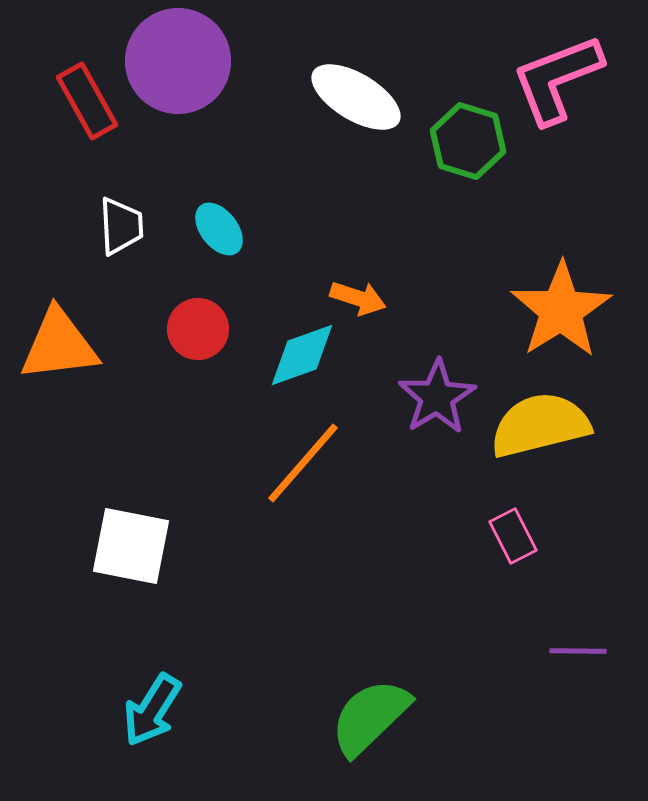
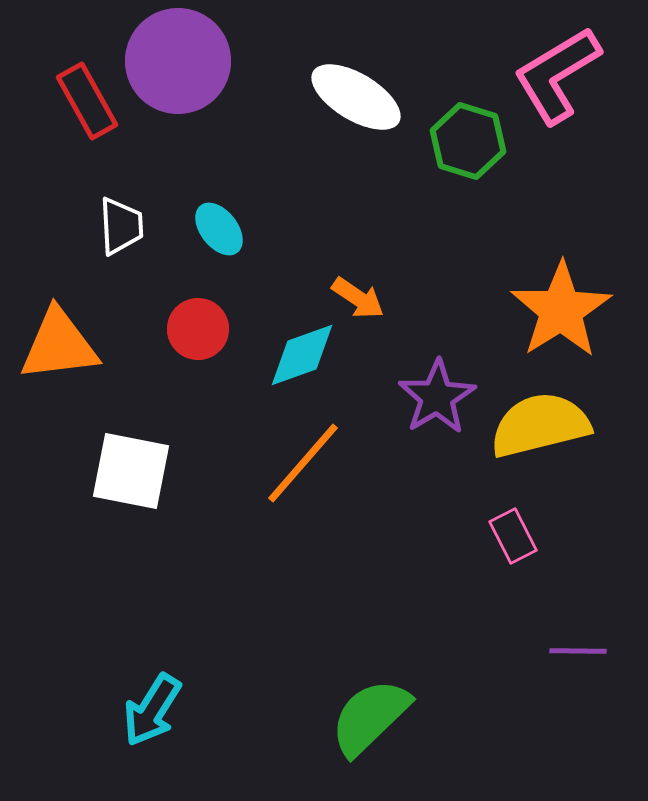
pink L-shape: moved 4 px up; rotated 10 degrees counterclockwise
orange arrow: rotated 16 degrees clockwise
white square: moved 75 px up
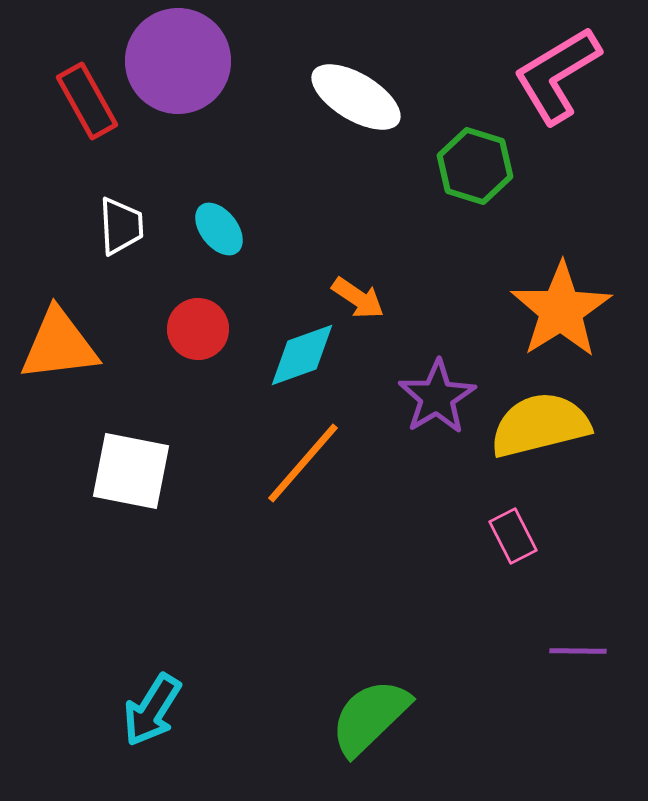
green hexagon: moved 7 px right, 25 px down
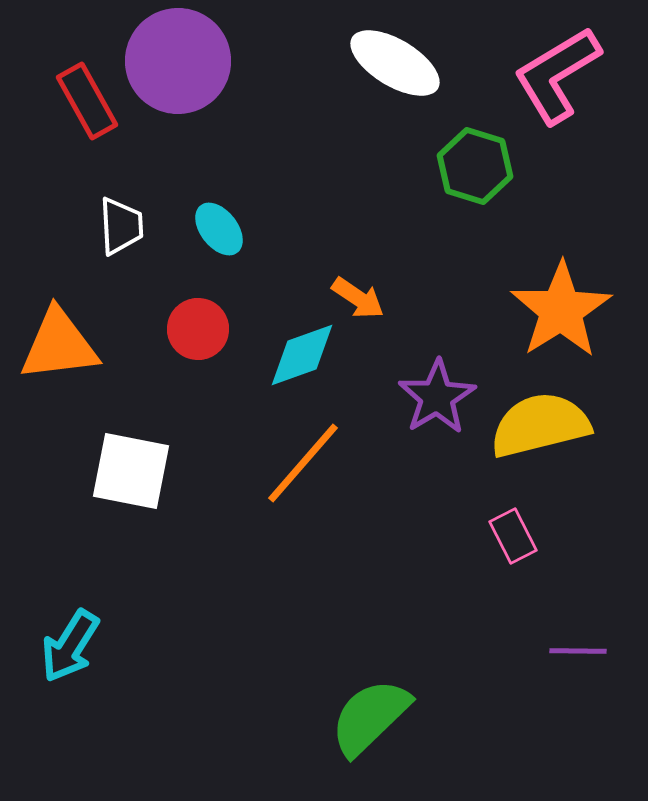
white ellipse: moved 39 px right, 34 px up
cyan arrow: moved 82 px left, 64 px up
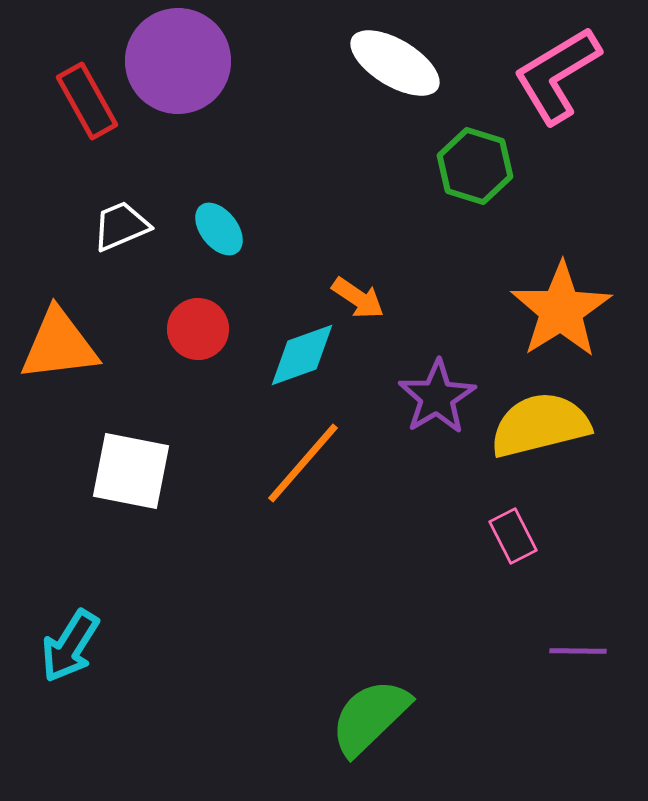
white trapezoid: rotated 110 degrees counterclockwise
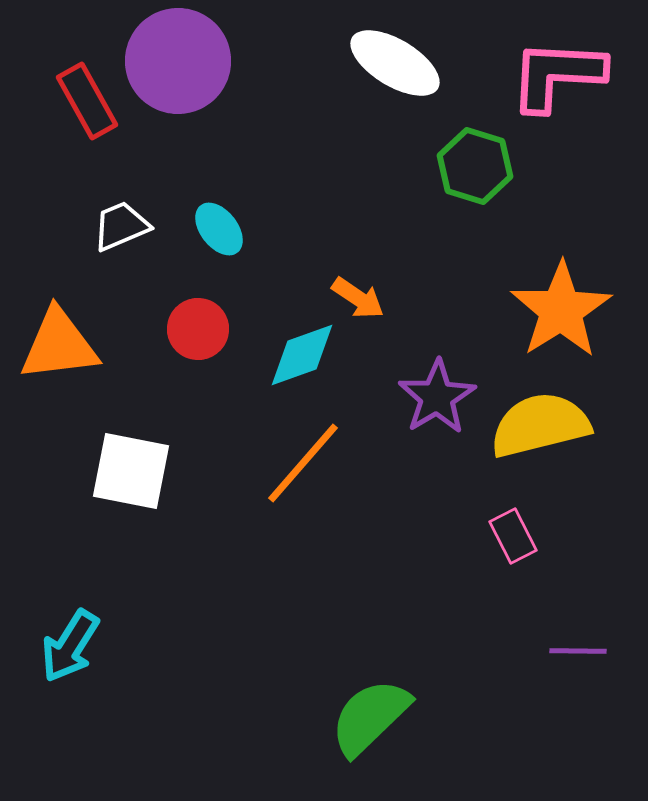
pink L-shape: rotated 34 degrees clockwise
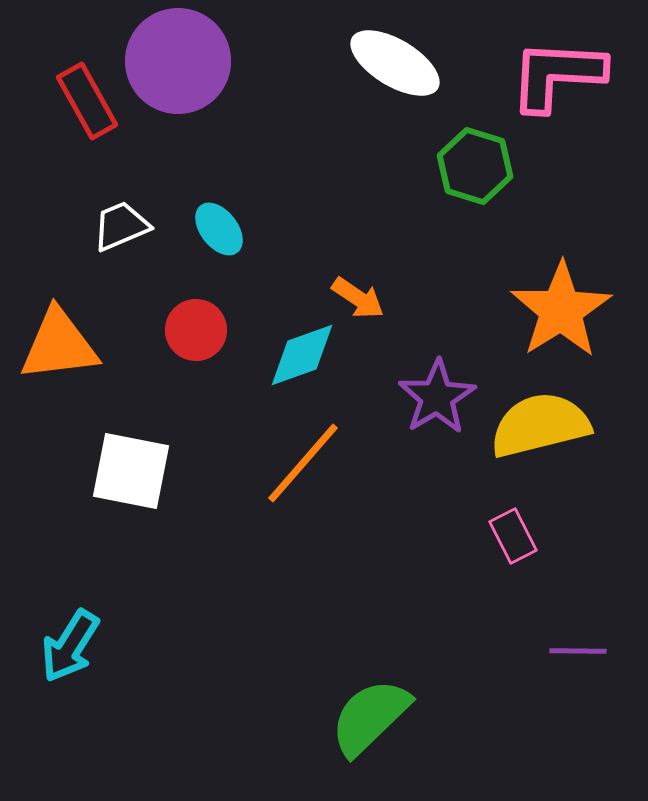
red circle: moved 2 px left, 1 px down
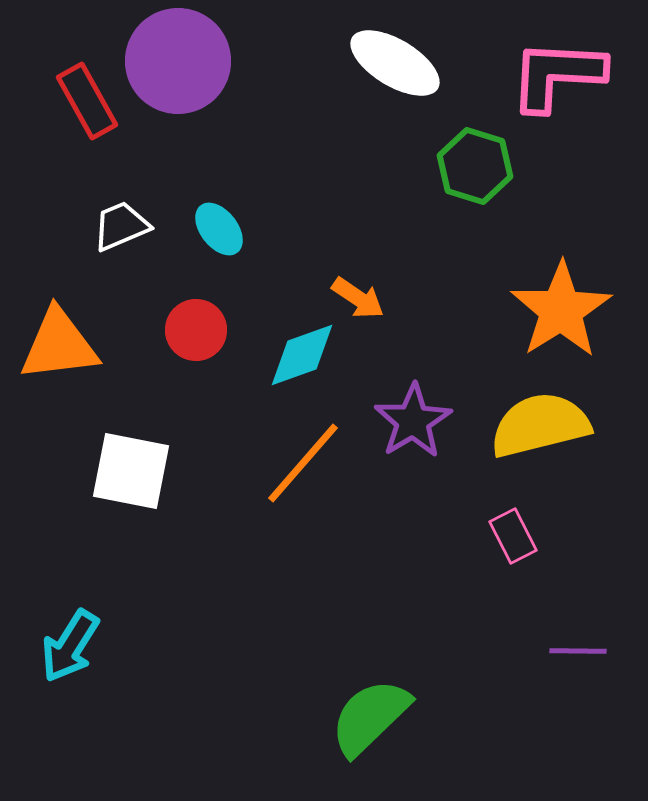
purple star: moved 24 px left, 24 px down
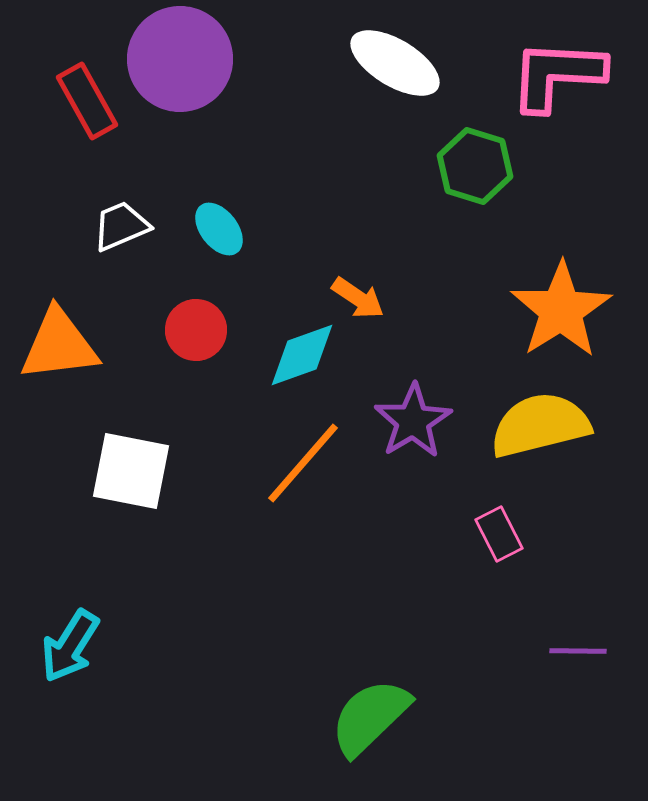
purple circle: moved 2 px right, 2 px up
pink rectangle: moved 14 px left, 2 px up
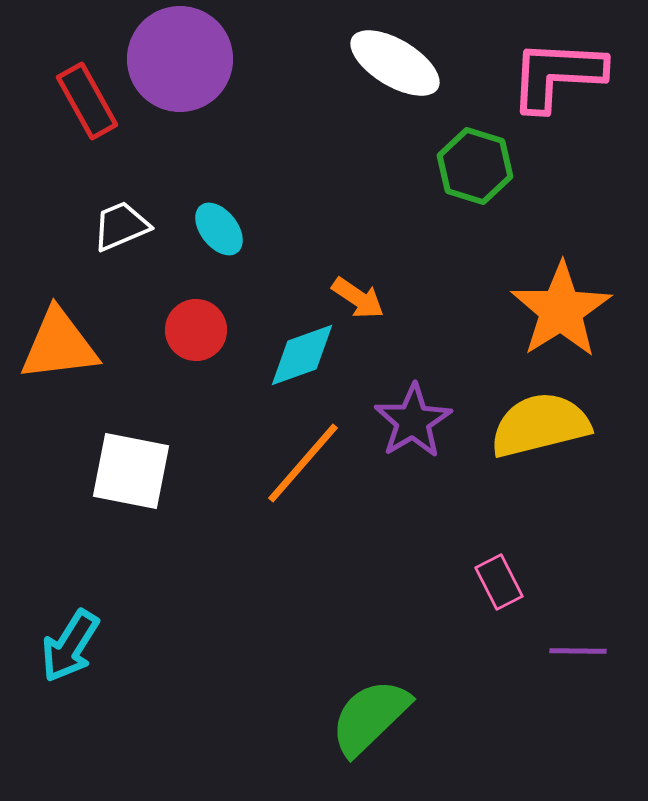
pink rectangle: moved 48 px down
